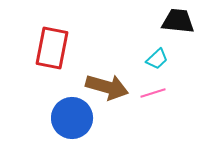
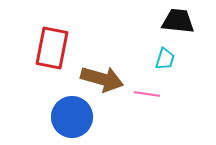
cyan trapezoid: moved 8 px right; rotated 30 degrees counterclockwise
brown arrow: moved 5 px left, 8 px up
pink line: moved 6 px left, 1 px down; rotated 25 degrees clockwise
blue circle: moved 1 px up
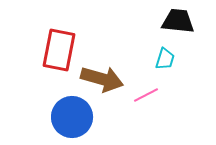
red rectangle: moved 7 px right, 2 px down
pink line: moved 1 px left, 1 px down; rotated 35 degrees counterclockwise
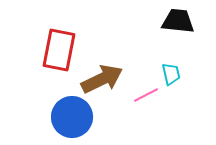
cyan trapezoid: moved 6 px right, 15 px down; rotated 30 degrees counterclockwise
brown arrow: rotated 42 degrees counterclockwise
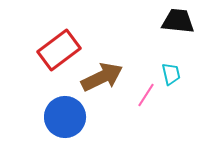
red rectangle: rotated 42 degrees clockwise
brown arrow: moved 2 px up
pink line: rotated 30 degrees counterclockwise
blue circle: moved 7 px left
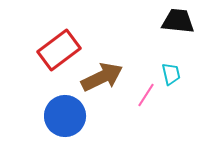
blue circle: moved 1 px up
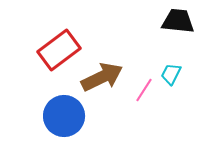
cyan trapezoid: rotated 140 degrees counterclockwise
pink line: moved 2 px left, 5 px up
blue circle: moved 1 px left
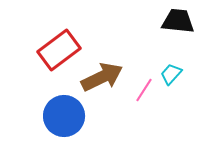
cyan trapezoid: rotated 15 degrees clockwise
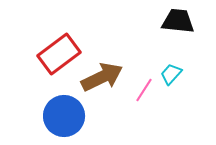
red rectangle: moved 4 px down
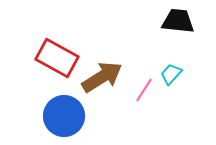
red rectangle: moved 2 px left, 4 px down; rotated 66 degrees clockwise
brown arrow: rotated 6 degrees counterclockwise
